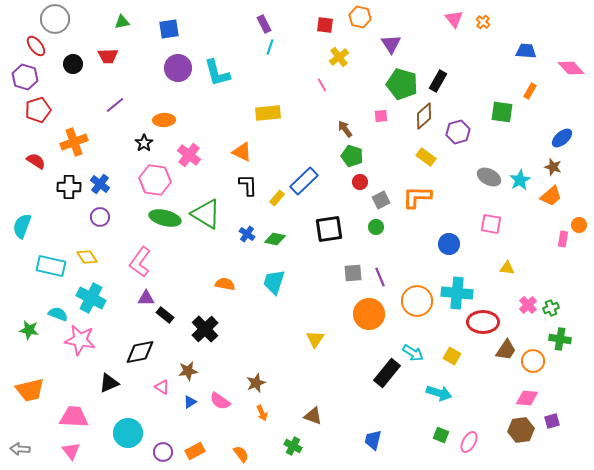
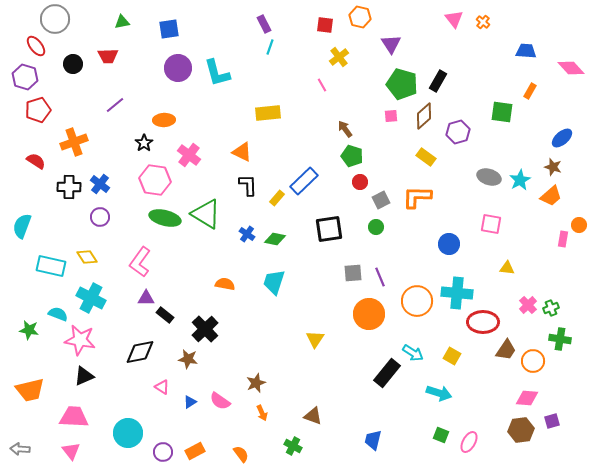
pink square at (381, 116): moved 10 px right
gray ellipse at (489, 177): rotated 10 degrees counterclockwise
brown star at (188, 371): moved 12 px up; rotated 18 degrees clockwise
black triangle at (109, 383): moved 25 px left, 7 px up
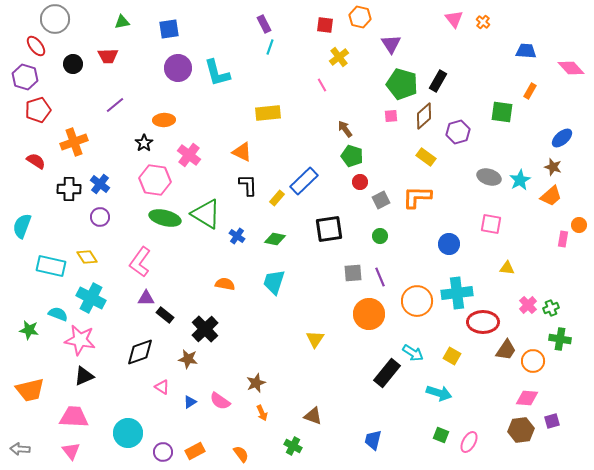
black cross at (69, 187): moved 2 px down
green circle at (376, 227): moved 4 px right, 9 px down
blue cross at (247, 234): moved 10 px left, 2 px down
cyan cross at (457, 293): rotated 12 degrees counterclockwise
black diamond at (140, 352): rotated 8 degrees counterclockwise
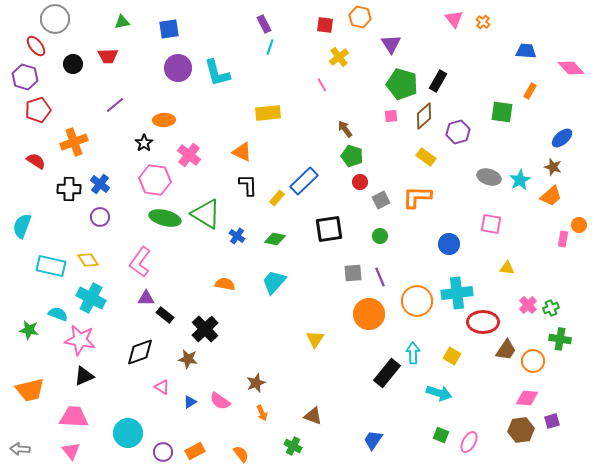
yellow diamond at (87, 257): moved 1 px right, 3 px down
cyan trapezoid at (274, 282): rotated 24 degrees clockwise
cyan arrow at (413, 353): rotated 125 degrees counterclockwise
blue trapezoid at (373, 440): rotated 20 degrees clockwise
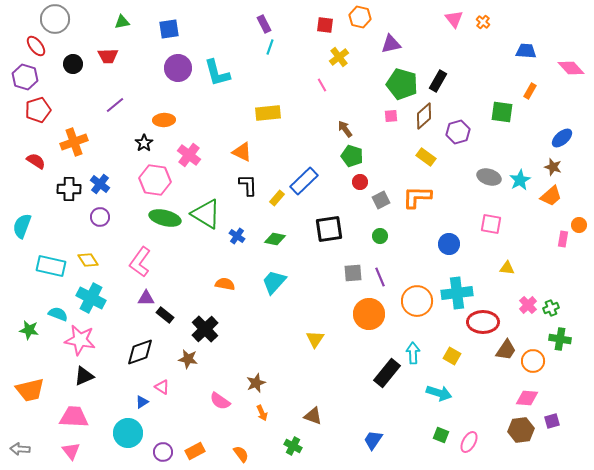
purple triangle at (391, 44): rotated 50 degrees clockwise
blue triangle at (190, 402): moved 48 px left
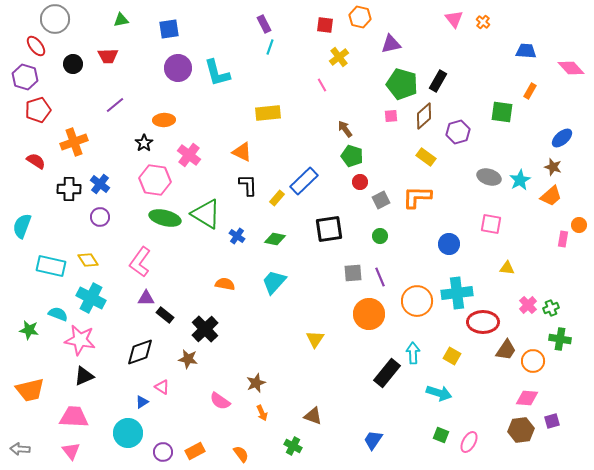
green triangle at (122, 22): moved 1 px left, 2 px up
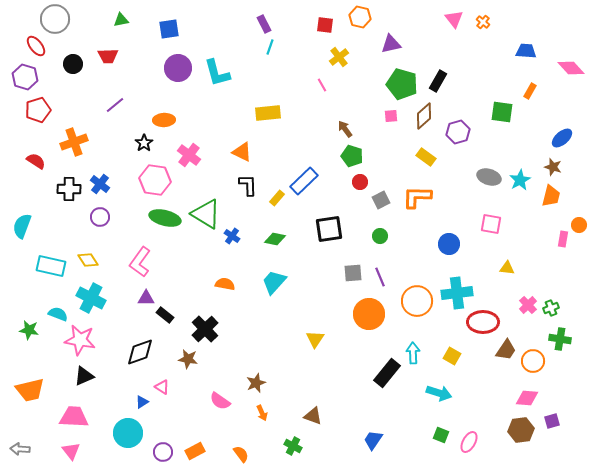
orange trapezoid at (551, 196): rotated 35 degrees counterclockwise
blue cross at (237, 236): moved 5 px left
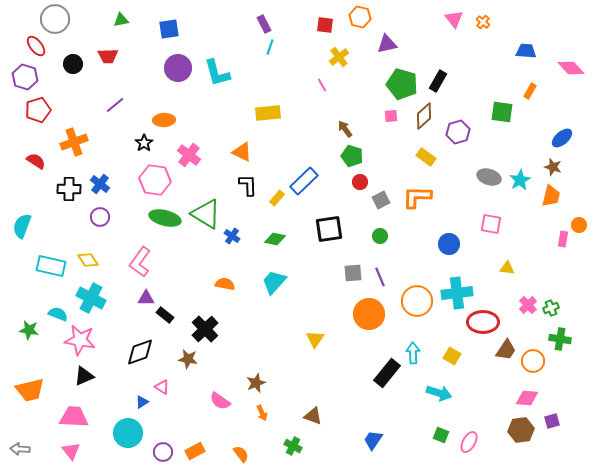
purple triangle at (391, 44): moved 4 px left
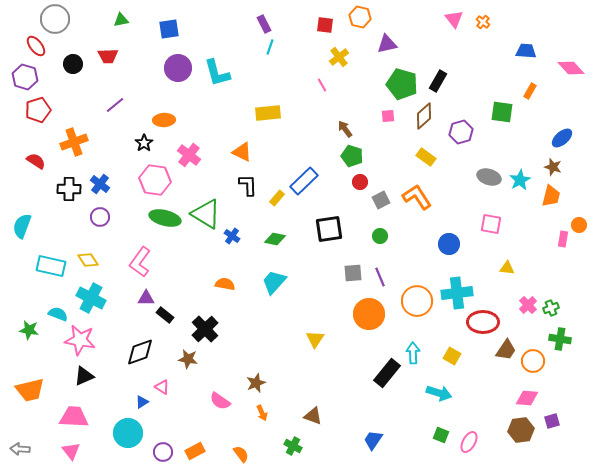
pink square at (391, 116): moved 3 px left
purple hexagon at (458, 132): moved 3 px right
orange L-shape at (417, 197): rotated 56 degrees clockwise
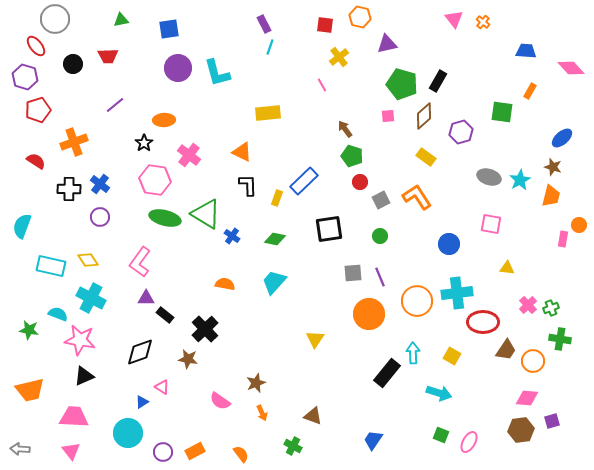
yellow rectangle at (277, 198): rotated 21 degrees counterclockwise
